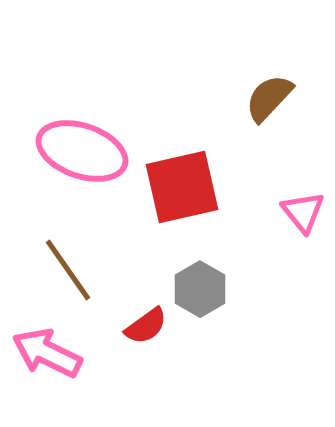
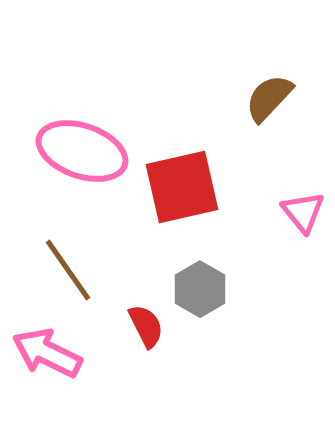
red semicircle: rotated 81 degrees counterclockwise
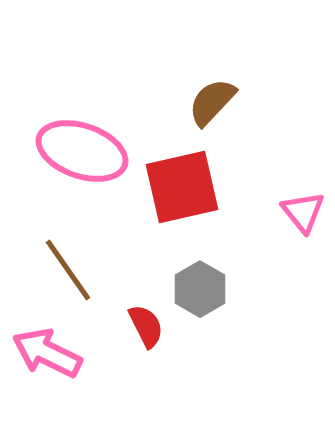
brown semicircle: moved 57 px left, 4 px down
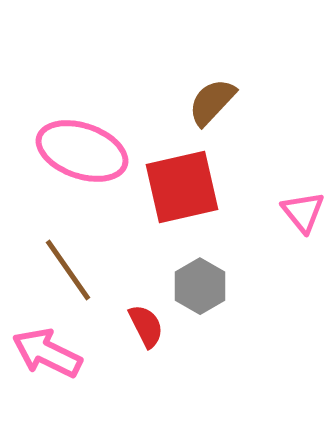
gray hexagon: moved 3 px up
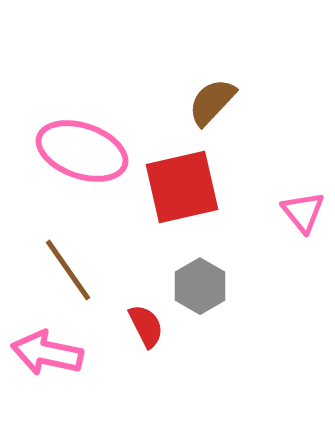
pink arrow: rotated 14 degrees counterclockwise
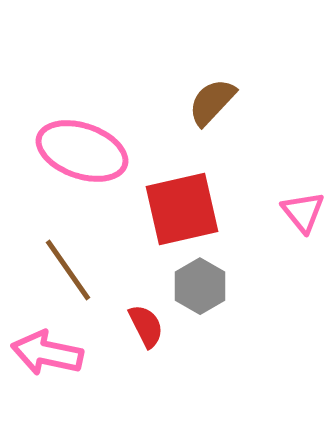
red square: moved 22 px down
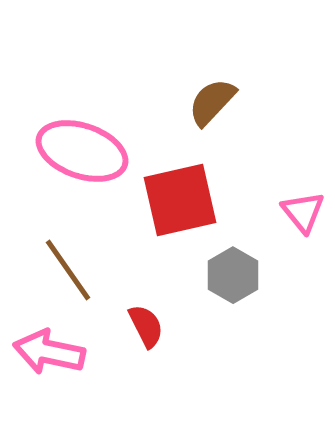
red square: moved 2 px left, 9 px up
gray hexagon: moved 33 px right, 11 px up
pink arrow: moved 2 px right, 1 px up
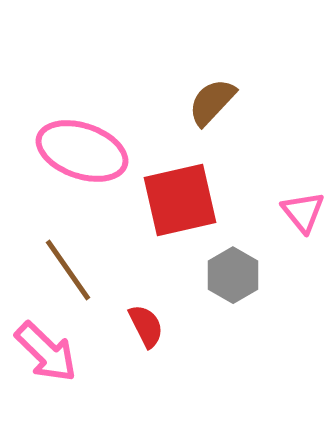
pink arrow: moved 3 px left; rotated 148 degrees counterclockwise
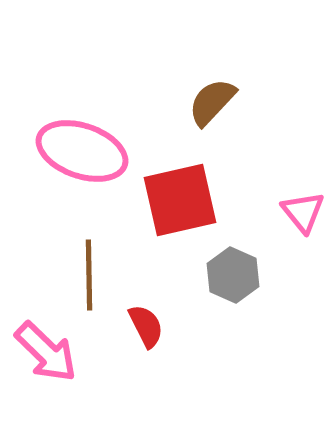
brown line: moved 21 px right, 5 px down; rotated 34 degrees clockwise
gray hexagon: rotated 6 degrees counterclockwise
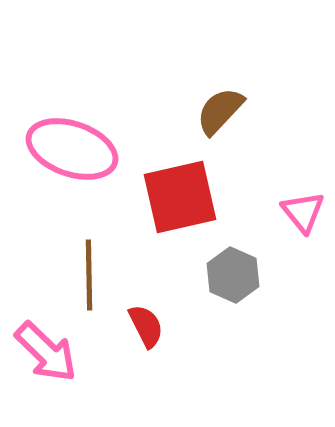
brown semicircle: moved 8 px right, 9 px down
pink ellipse: moved 10 px left, 2 px up
red square: moved 3 px up
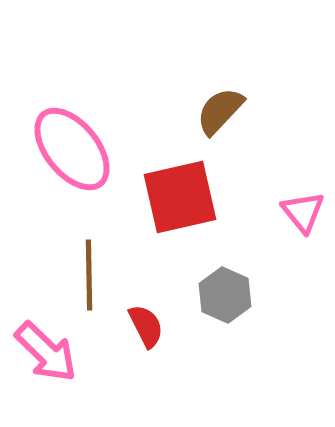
pink ellipse: rotated 32 degrees clockwise
gray hexagon: moved 8 px left, 20 px down
